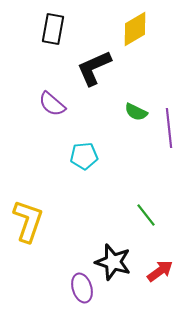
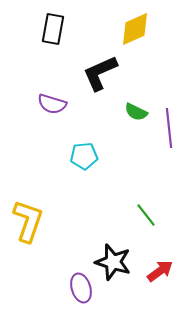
yellow diamond: rotated 6 degrees clockwise
black L-shape: moved 6 px right, 5 px down
purple semicircle: rotated 24 degrees counterclockwise
purple ellipse: moved 1 px left
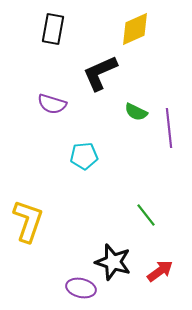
purple ellipse: rotated 60 degrees counterclockwise
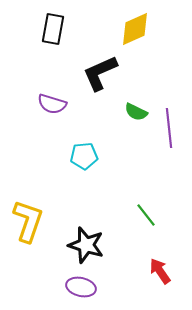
black star: moved 27 px left, 17 px up
red arrow: rotated 88 degrees counterclockwise
purple ellipse: moved 1 px up
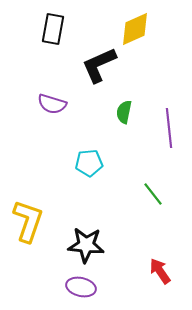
black L-shape: moved 1 px left, 8 px up
green semicircle: moved 12 px left; rotated 75 degrees clockwise
cyan pentagon: moved 5 px right, 7 px down
green line: moved 7 px right, 21 px up
black star: rotated 12 degrees counterclockwise
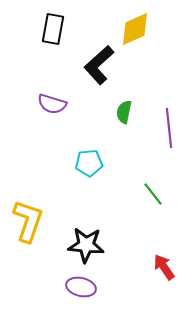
black L-shape: rotated 18 degrees counterclockwise
red arrow: moved 4 px right, 4 px up
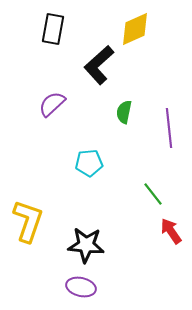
purple semicircle: rotated 120 degrees clockwise
red arrow: moved 7 px right, 36 px up
